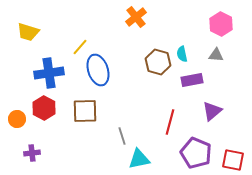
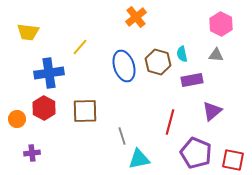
yellow trapezoid: rotated 10 degrees counterclockwise
blue ellipse: moved 26 px right, 4 px up
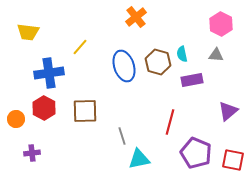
purple triangle: moved 16 px right
orange circle: moved 1 px left
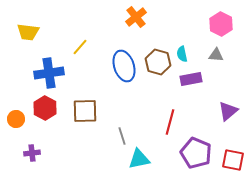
purple rectangle: moved 1 px left, 1 px up
red hexagon: moved 1 px right
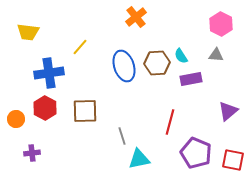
cyan semicircle: moved 1 px left, 2 px down; rotated 21 degrees counterclockwise
brown hexagon: moved 1 px left, 1 px down; rotated 20 degrees counterclockwise
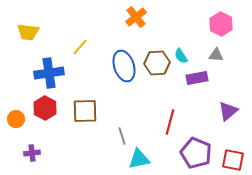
purple rectangle: moved 6 px right, 1 px up
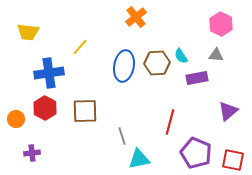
blue ellipse: rotated 28 degrees clockwise
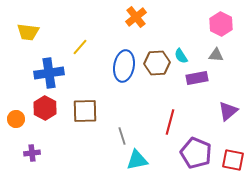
cyan triangle: moved 2 px left, 1 px down
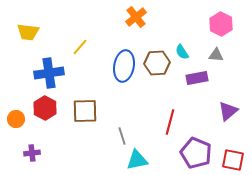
cyan semicircle: moved 1 px right, 4 px up
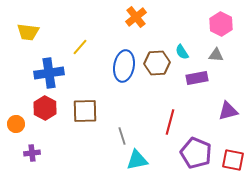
purple triangle: rotated 25 degrees clockwise
orange circle: moved 5 px down
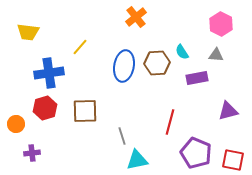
red hexagon: rotated 15 degrees clockwise
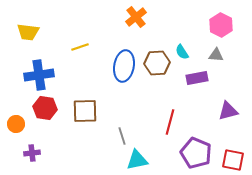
pink hexagon: moved 1 px down
yellow line: rotated 30 degrees clockwise
blue cross: moved 10 px left, 2 px down
red hexagon: rotated 25 degrees clockwise
